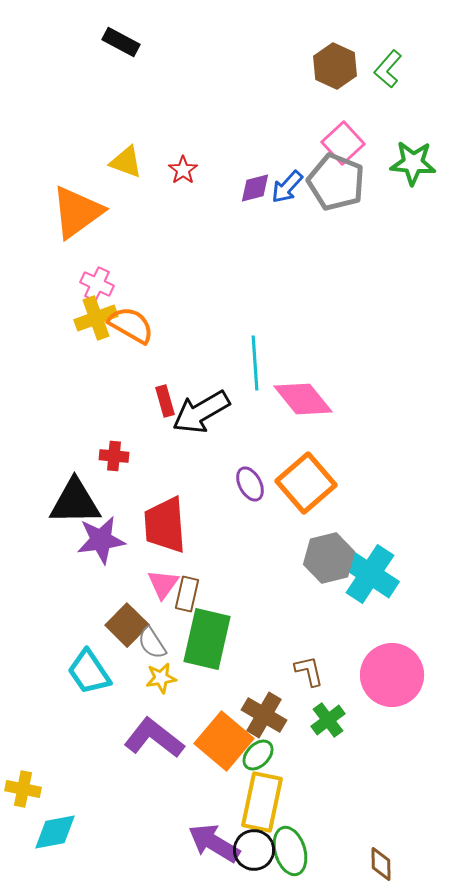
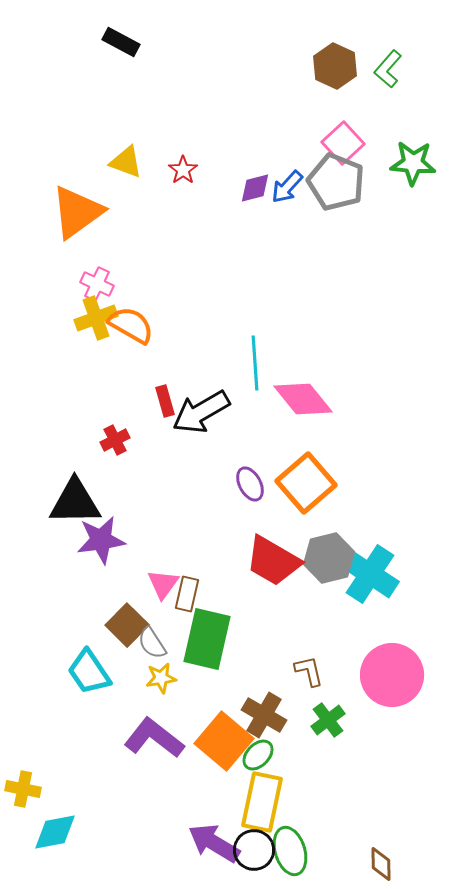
red cross at (114, 456): moved 1 px right, 16 px up; rotated 32 degrees counterclockwise
red trapezoid at (165, 525): moved 108 px right, 36 px down; rotated 56 degrees counterclockwise
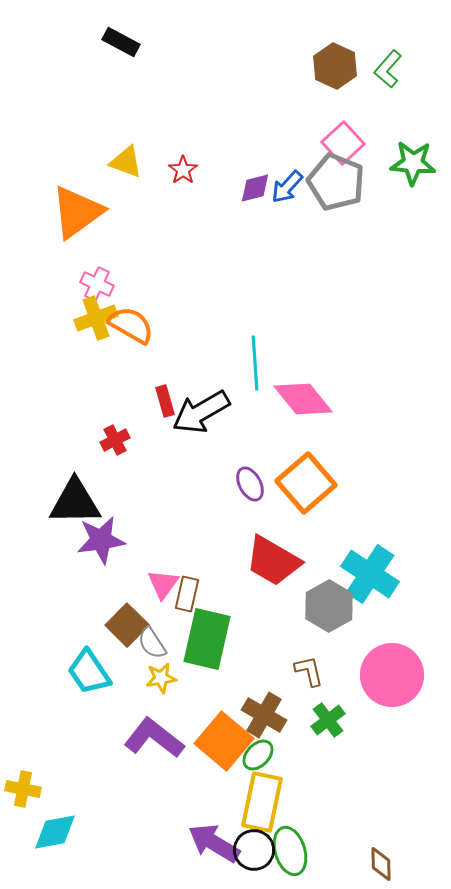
gray hexagon at (329, 558): moved 48 px down; rotated 15 degrees counterclockwise
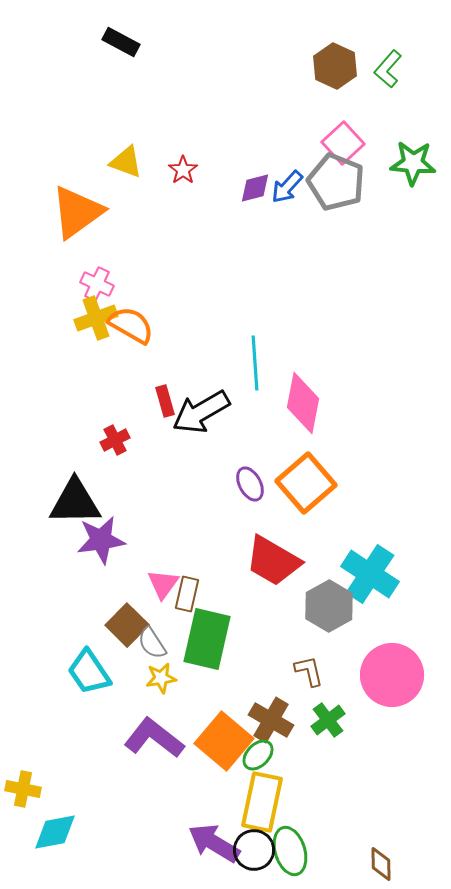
pink diamond at (303, 399): moved 4 px down; rotated 50 degrees clockwise
brown cross at (264, 715): moved 7 px right, 5 px down
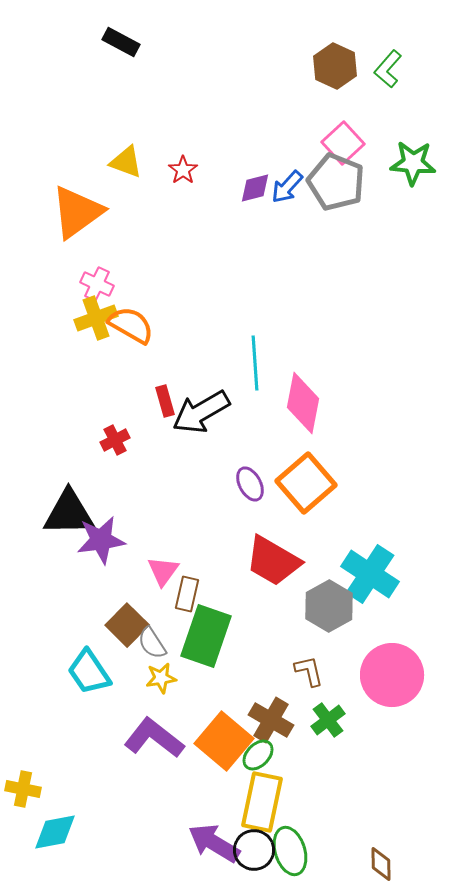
black triangle at (75, 502): moved 6 px left, 11 px down
pink triangle at (163, 584): moved 13 px up
green rectangle at (207, 639): moved 1 px left, 3 px up; rotated 6 degrees clockwise
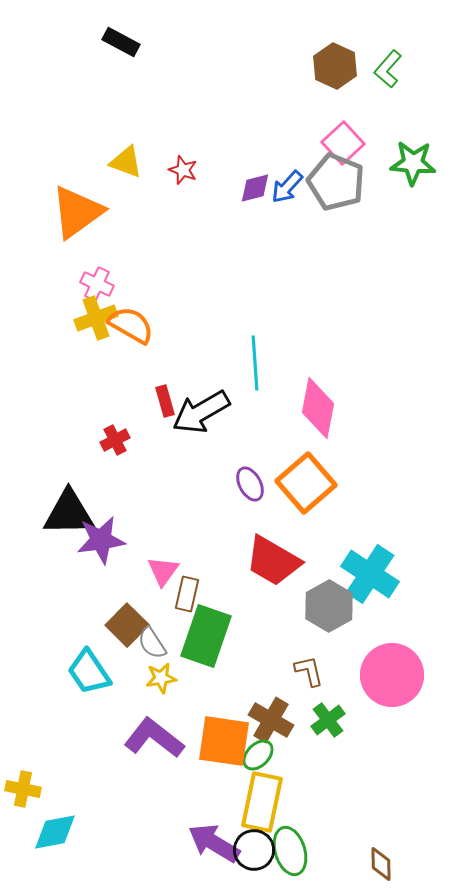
red star at (183, 170): rotated 16 degrees counterclockwise
pink diamond at (303, 403): moved 15 px right, 5 px down
orange square at (224, 741): rotated 32 degrees counterclockwise
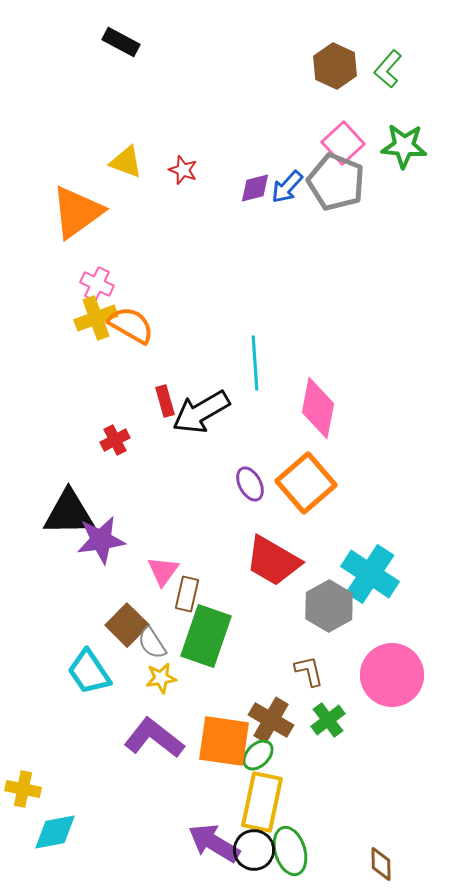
green star at (413, 163): moved 9 px left, 17 px up
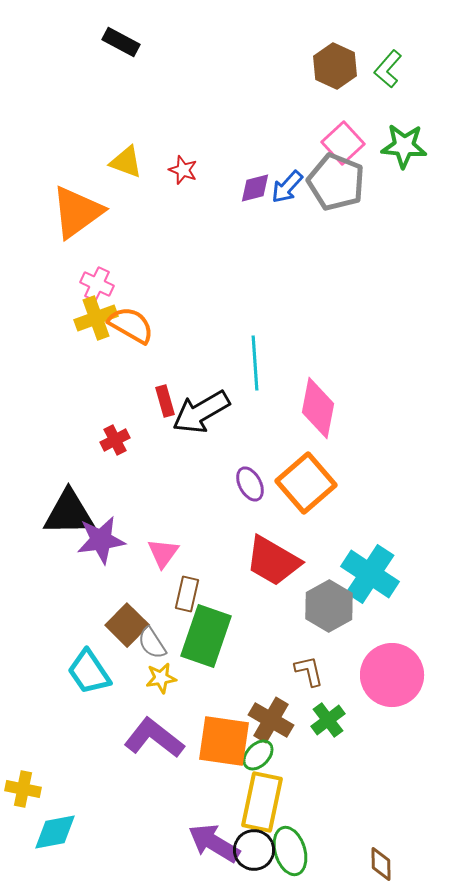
pink triangle at (163, 571): moved 18 px up
